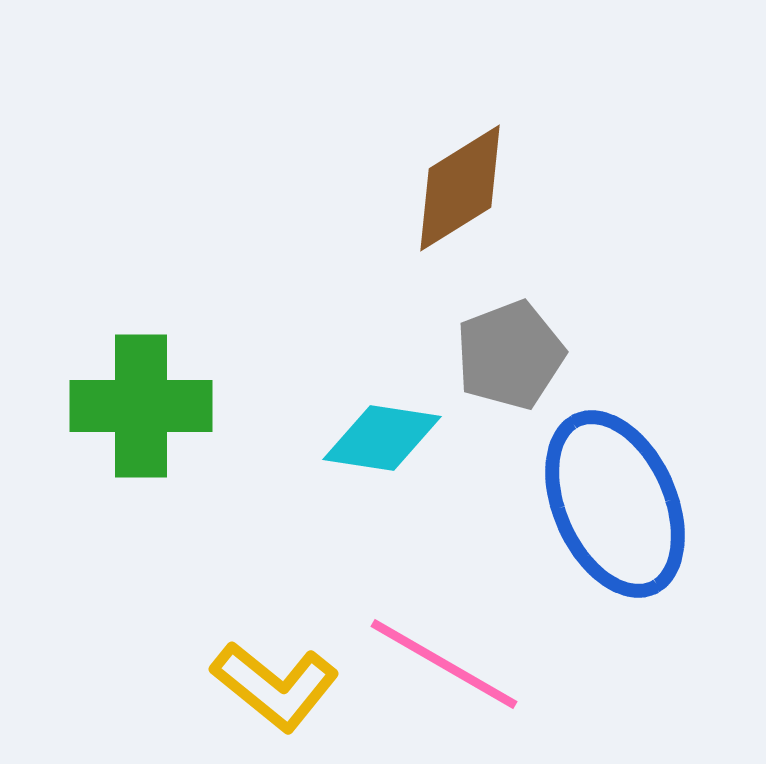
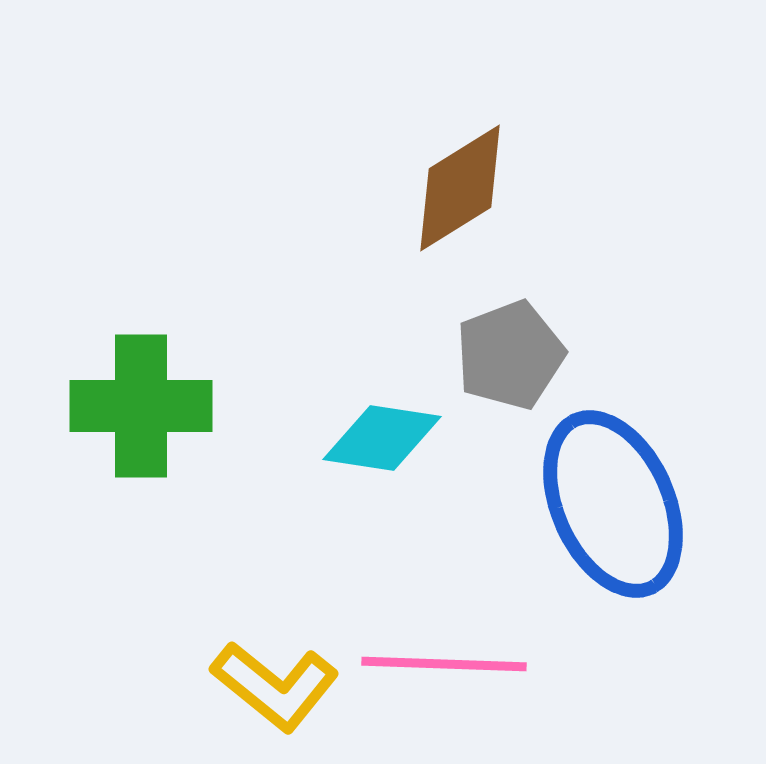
blue ellipse: moved 2 px left
pink line: rotated 28 degrees counterclockwise
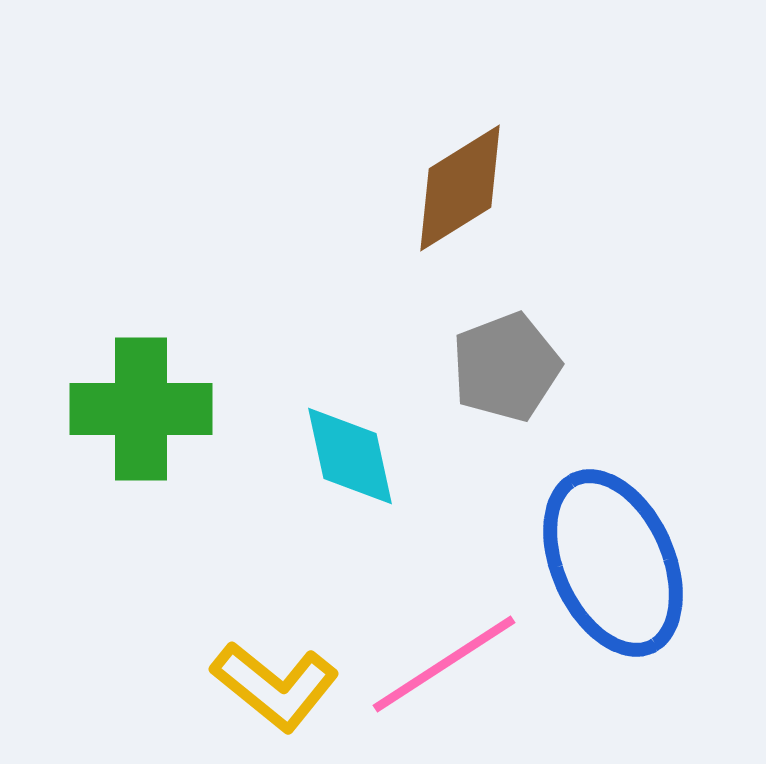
gray pentagon: moved 4 px left, 12 px down
green cross: moved 3 px down
cyan diamond: moved 32 px left, 18 px down; rotated 69 degrees clockwise
blue ellipse: moved 59 px down
pink line: rotated 35 degrees counterclockwise
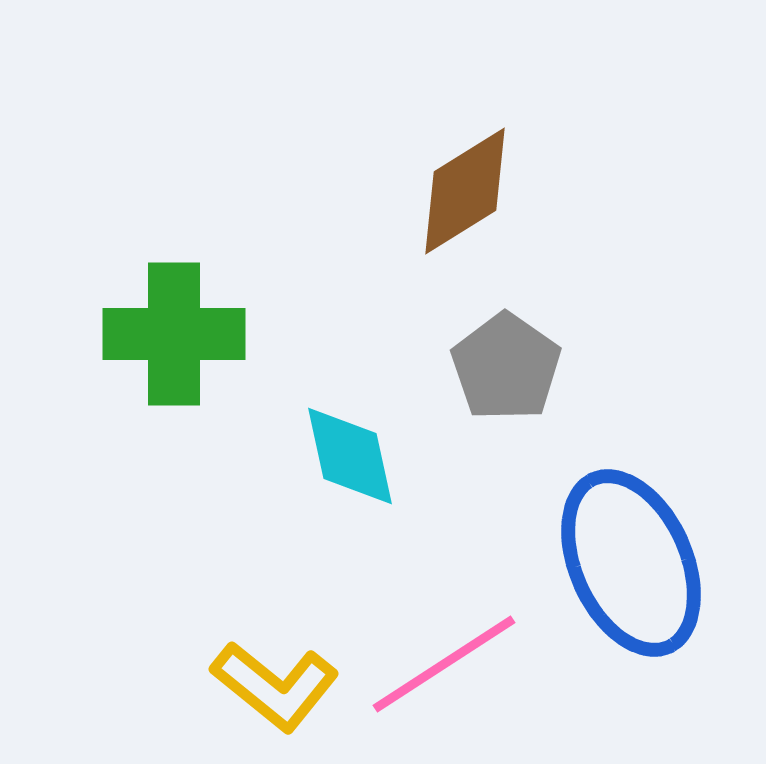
brown diamond: moved 5 px right, 3 px down
gray pentagon: rotated 16 degrees counterclockwise
green cross: moved 33 px right, 75 px up
blue ellipse: moved 18 px right
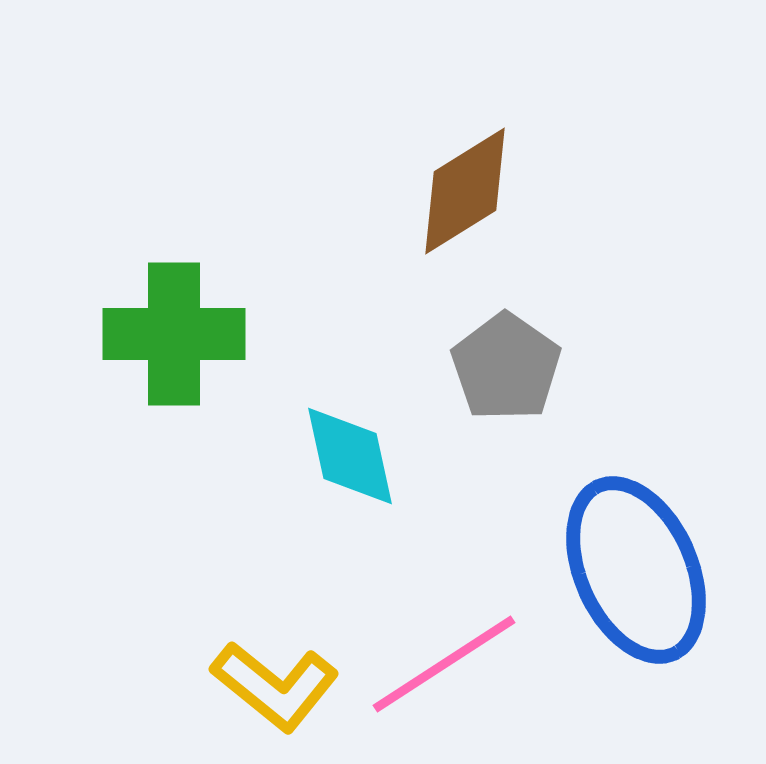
blue ellipse: moved 5 px right, 7 px down
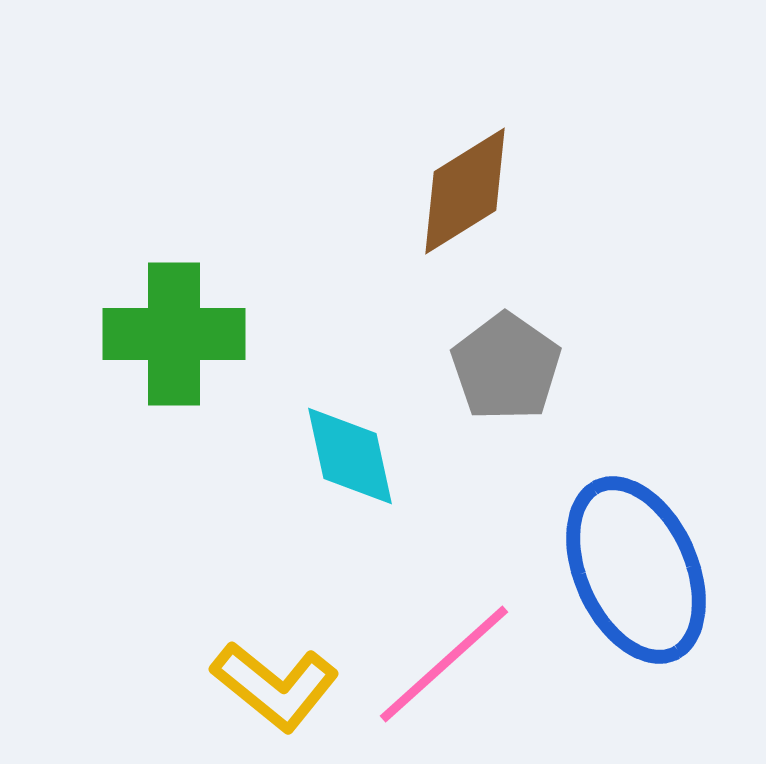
pink line: rotated 9 degrees counterclockwise
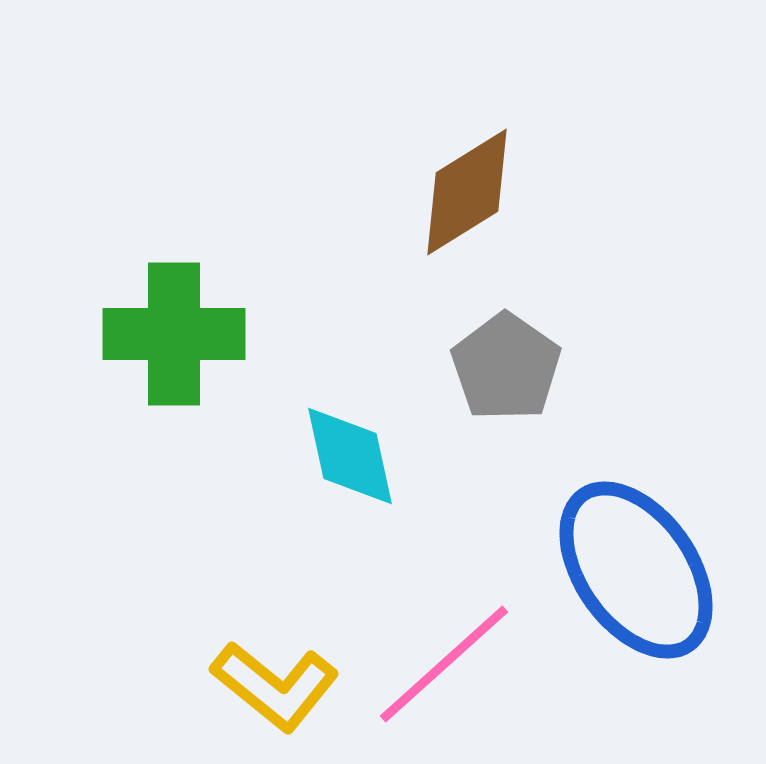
brown diamond: moved 2 px right, 1 px down
blue ellipse: rotated 11 degrees counterclockwise
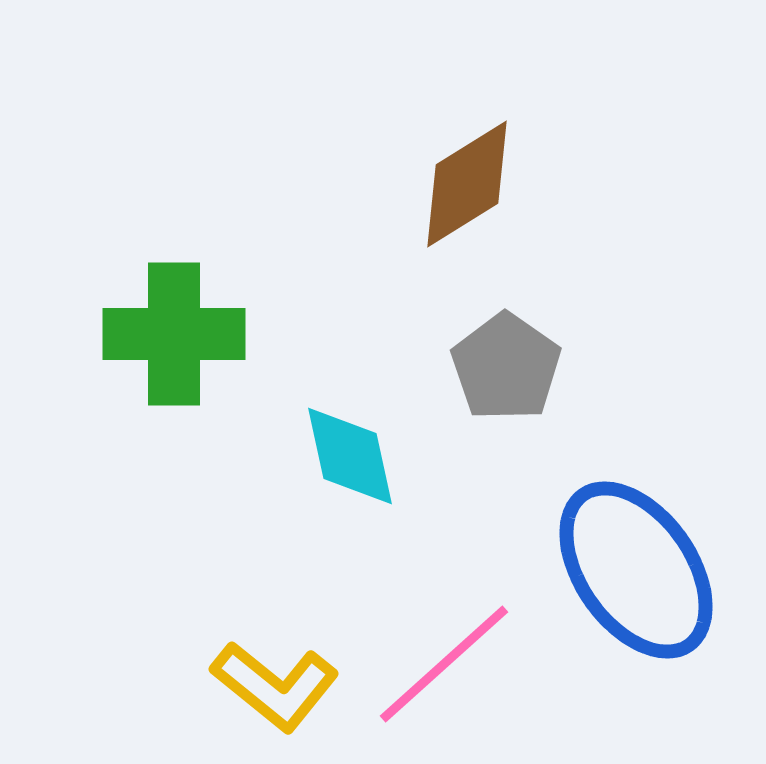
brown diamond: moved 8 px up
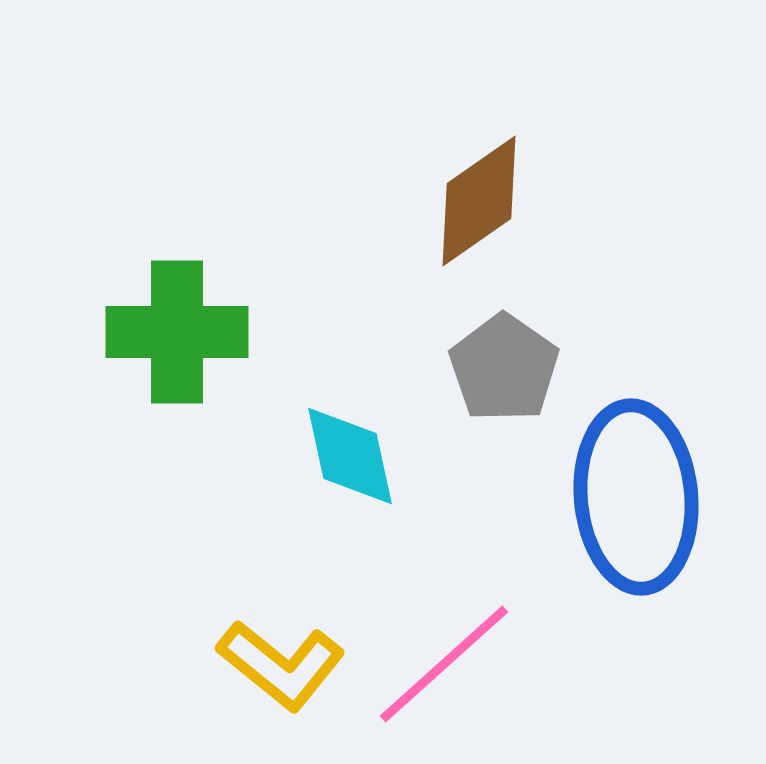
brown diamond: moved 12 px right, 17 px down; rotated 3 degrees counterclockwise
green cross: moved 3 px right, 2 px up
gray pentagon: moved 2 px left, 1 px down
blue ellipse: moved 73 px up; rotated 30 degrees clockwise
yellow L-shape: moved 6 px right, 21 px up
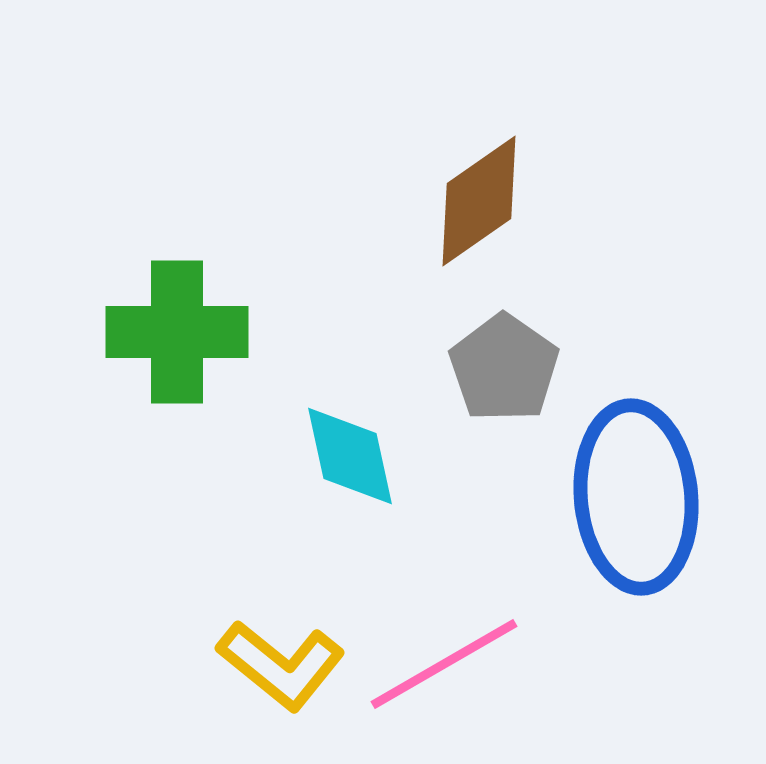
pink line: rotated 12 degrees clockwise
